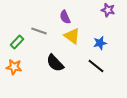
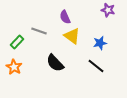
orange star: rotated 21 degrees clockwise
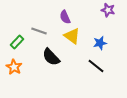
black semicircle: moved 4 px left, 6 px up
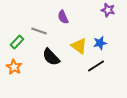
purple semicircle: moved 2 px left
yellow triangle: moved 7 px right, 10 px down
black line: rotated 72 degrees counterclockwise
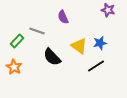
gray line: moved 2 px left
green rectangle: moved 1 px up
black semicircle: moved 1 px right
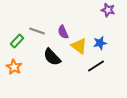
purple semicircle: moved 15 px down
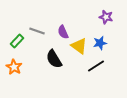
purple star: moved 2 px left, 7 px down
black semicircle: moved 2 px right, 2 px down; rotated 12 degrees clockwise
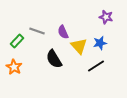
yellow triangle: rotated 12 degrees clockwise
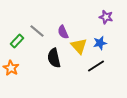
gray line: rotated 21 degrees clockwise
black semicircle: moved 1 px up; rotated 18 degrees clockwise
orange star: moved 3 px left, 1 px down
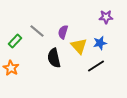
purple star: rotated 16 degrees counterclockwise
purple semicircle: rotated 40 degrees clockwise
green rectangle: moved 2 px left
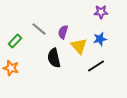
purple star: moved 5 px left, 5 px up
gray line: moved 2 px right, 2 px up
blue star: moved 4 px up
orange star: rotated 14 degrees counterclockwise
